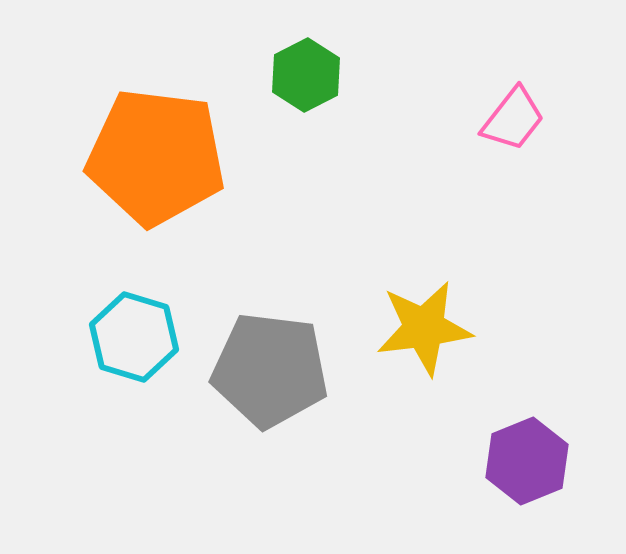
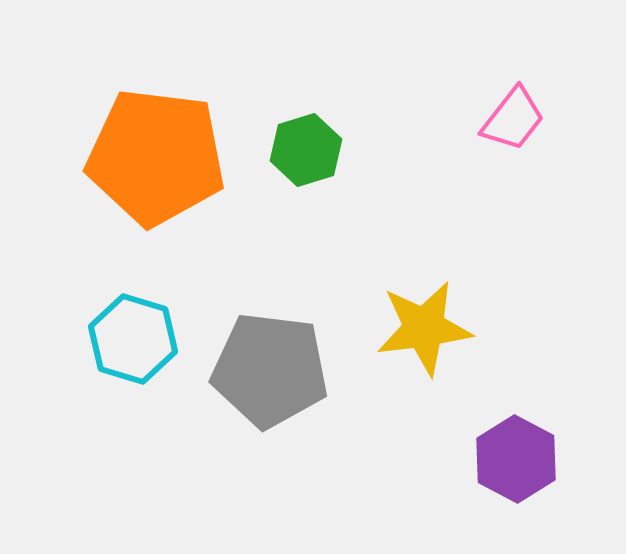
green hexagon: moved 75 px down; rotated 10 degrees clockwise
cyan hexagon: moved 1 px left, 2 px down
purple hexagon: moved 11 px left, 2 px up; rotated 10 degrees counterclockwise
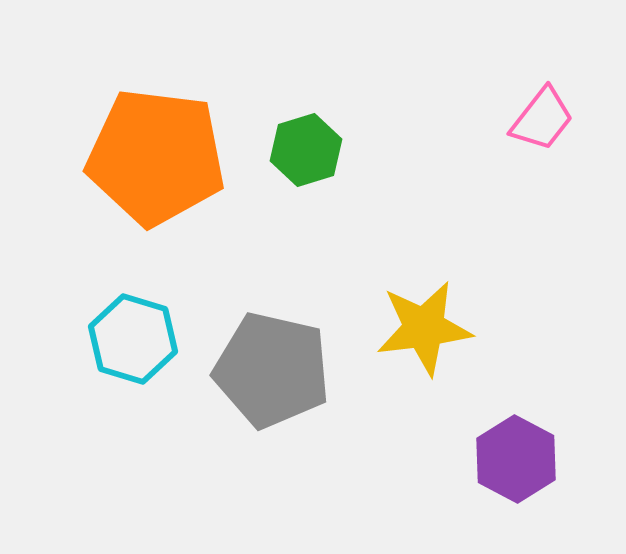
pink trapezoid: moved 29 px right
gray pentagon: moved 2 px right; rotated 6 degrees clockwise
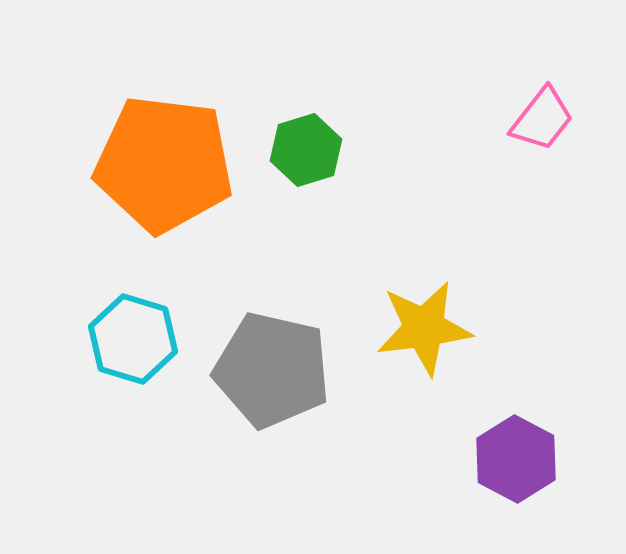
orange pentagon: moved 8 px right, 7 px down
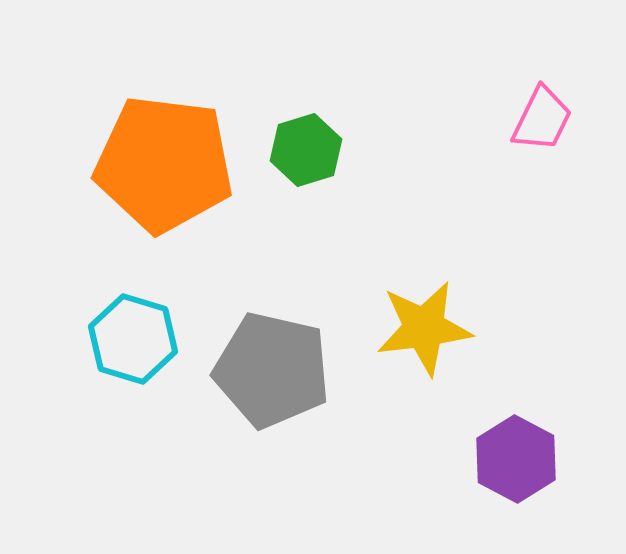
pink trapezoid: rotated 12 degrees counterclockwise
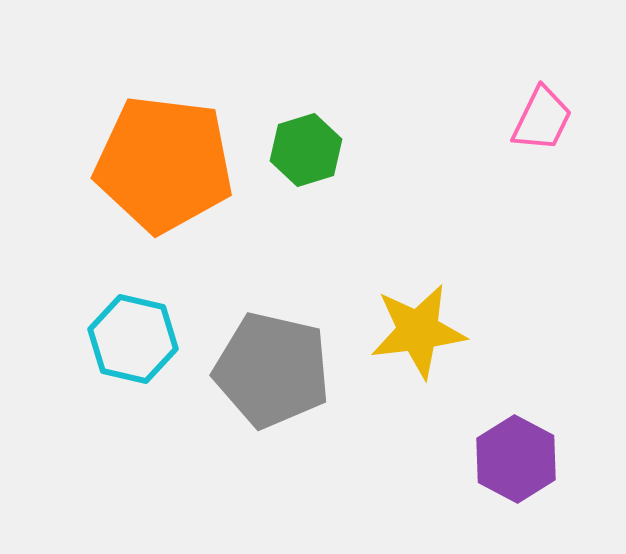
yellow star: moved 6 px left, 3 px down
cyan hexagon: rotated 4 degrees counterclockwise
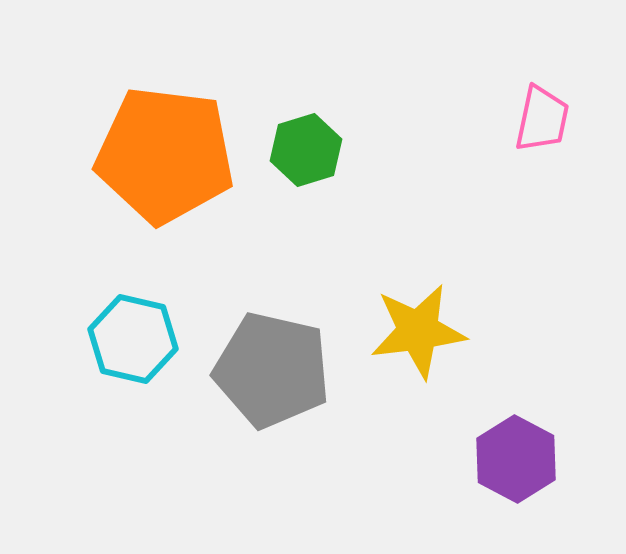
pink trapezoid: rotated 14 degrees counterclockwise
orange pentagon: moved 1 px right, 9 px up
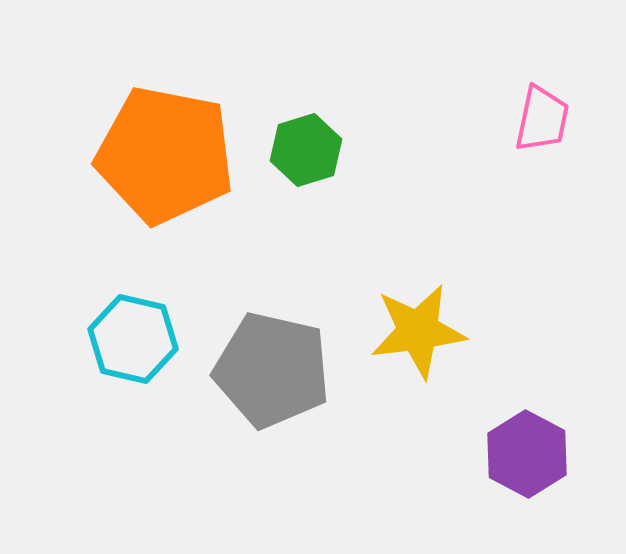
orange pentagon: rotated 4 degrees clockwise
purple hexagon: moved 11 px right, 5 px up
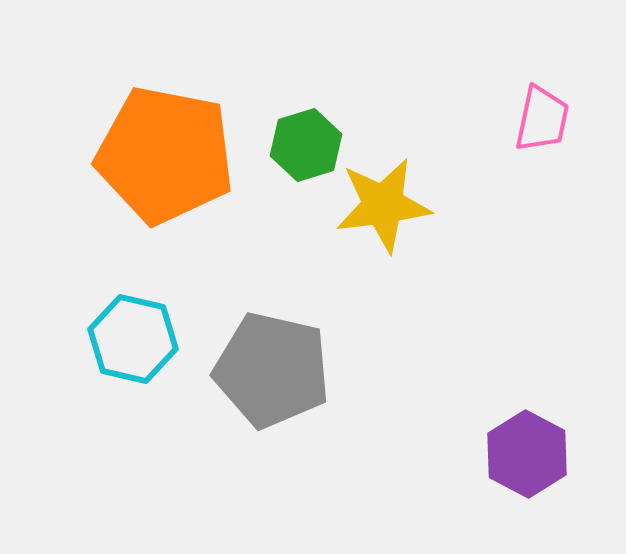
green hexagon: moved 5 px up
yellow star: moved 35 px left, 126 px up
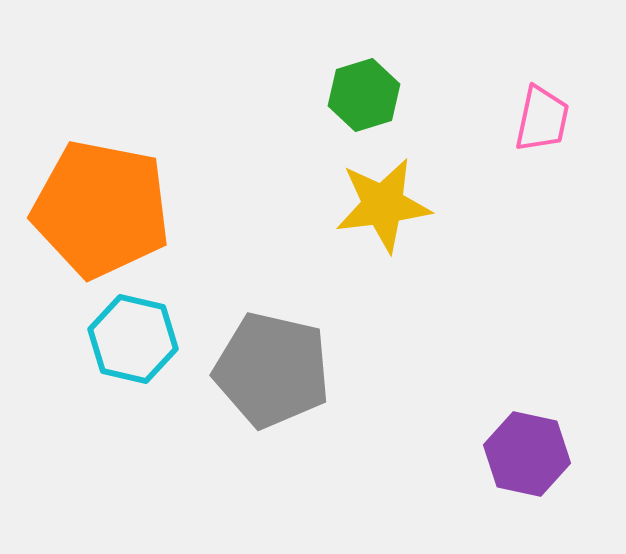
green hexagon: moved 58 px right, 50 px up
orange pentagon: moved 64 px left, 54 px down
purple hexagon: rotated 16 degrees counterclockwise
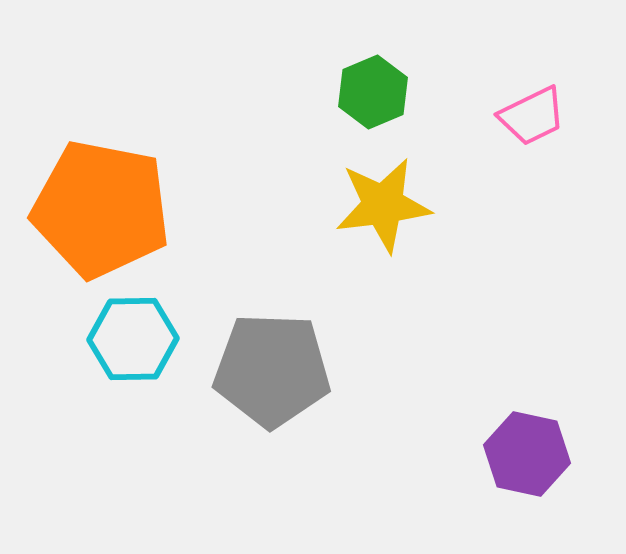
green hexagon: moved 9 px right, 3 px up; rotated 6 degrees counterclockwise
pink trapezoid: moved 10 px left, 3 px up; rotated 52 degrees clockwise
cyan hexagon: rotated 14 degrees counterclockwise
gray pentagon: rotated 11 degrees counterclockwise
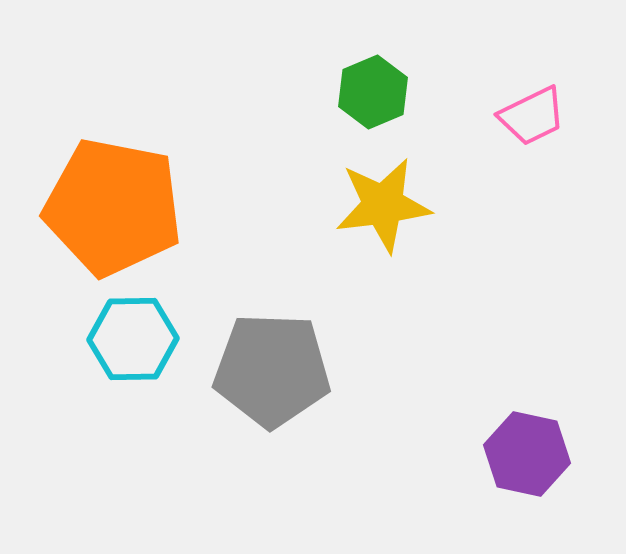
orange pentagon: moved 12 px right, 2 px up
